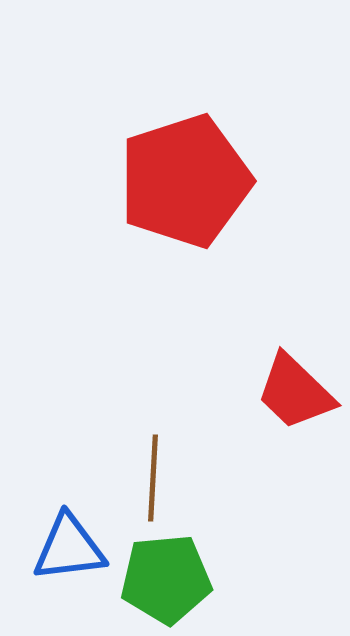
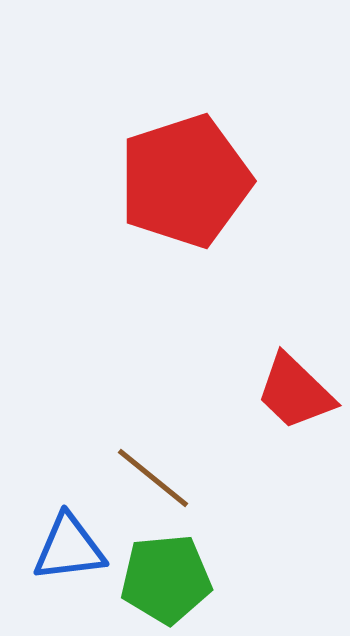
brown line: rotated 54 degrees counterclockwise
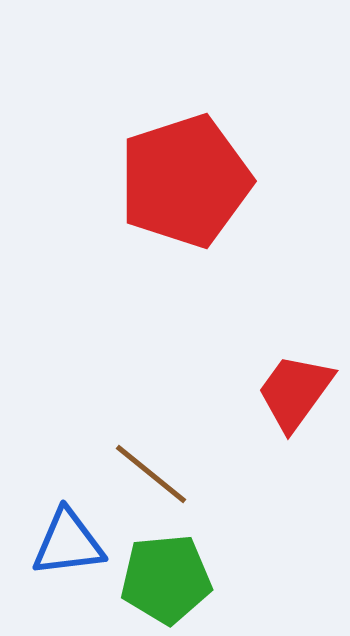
red trapezoid: rotated 82 degrees clockwise
brown line: moved 2 px left, 4 px up
blue triangle: moved 1 px left, 5 px up
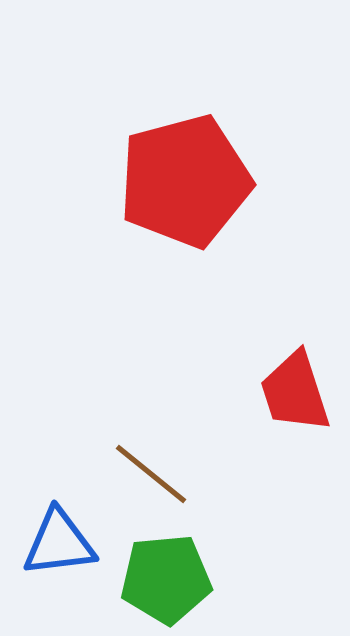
red pentagon: rotated 3 degrees clockwise
red trapezoid: rotated 54 degrees counterclockwise
blue triangle: moved 9 px left
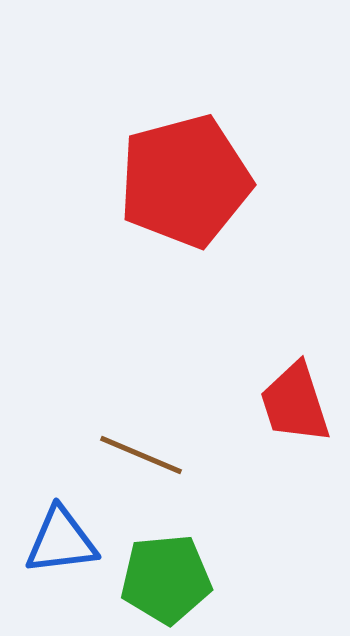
red trapezoid: moved 11 px down
brown line: moved 10 px left, 19 px up; rotated 16 degrees counterclockwise
blue triangle: moved 2 px right, 2 px up
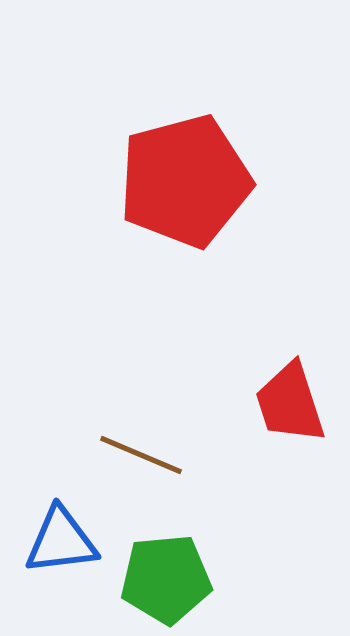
red trapezoid: moved 5 px left
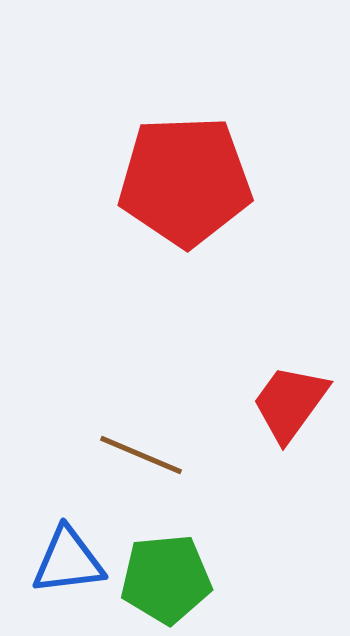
red pentagon: rotated 13 degrees clockwise
red trapezoid: rotated 54 degrees clockwise
blue triangle: moved 7 px right, 20 px down
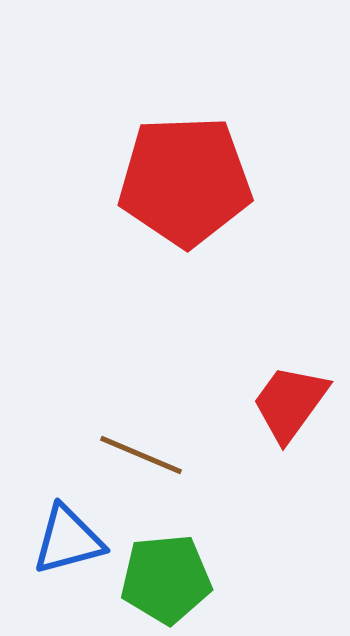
blue triangle: moved 21 px up; rotated 8 degrees counterclockwise
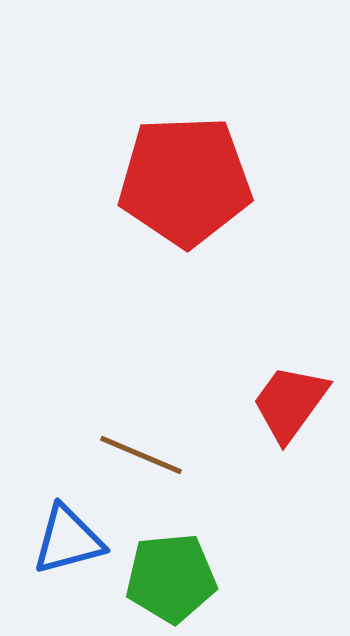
green pentagon: moved 5 px right, 1 px up
